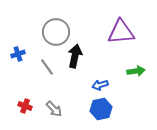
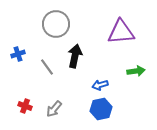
gray circle: moved 8 px up
gray arrow: rotated 84 degrees clockwise
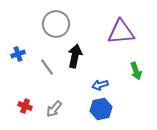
green arrow: rotated 78 degrees clockwise
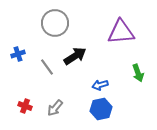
gray circle: moved 1 px left, 1 px up
black arrow: rotated 45 degrees clockwise
green arrow: moved 2 px right, 2 px down
gray arrow: moved 1 px right, 1 px up
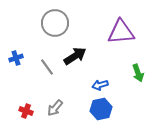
blue cross: moved 2 px left, 4 px down
red cross: moved 1 px right, 5 px down
